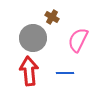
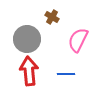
gray circle: moved 6 px left, 1 px down
blue line: moved 1 px right, 1 px down
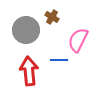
gray circle: moved 1 px left, 9 px up
blue line: moved 7 px left, 14 px up
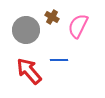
pink semicircle: moved 14 px up
red arrow: rotated 36 degrees counterclockwise
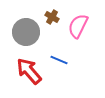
gray circle: moved 2 px down
blue line: rotated 24 degrees clockwise
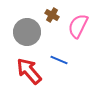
brown cross: moved 2 px up
gray circle: moved 1 px right
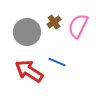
brown cross: moved 2 px right, 7 px down; rotated 24 degrees clockwise
blue line: moved 2 px left, 2 px down
red arrow: rotated 16 degrees counterclockwise
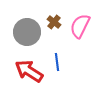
brown cross: rotated 16 degrees counterclockwise
pink semicircle: moved 2 px right
blue line: rotated 60 degrees clockwise
